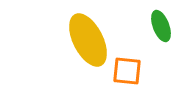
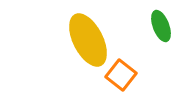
orange square: moved 6 px left, 4 px down; rotated 32 degrees clockwise
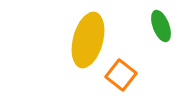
yellow ellipse: rotated 42 degrees clockwise
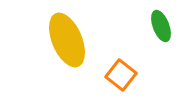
yellow ellipse: moved 21 px left; rotated 38 degrees counterclockwise
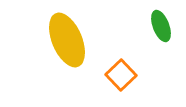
orange square: rotated 8 degrees clockwise
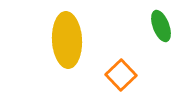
yellow ellipse: rotated 20 degrees clockwise
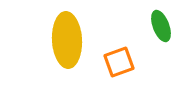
orange square: moved 2 px left, 13 px up; rotated 24 degrees clockwise
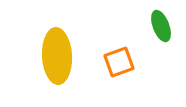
yellow ellipse: moved 10 px left, 16 px down
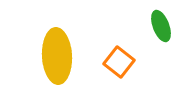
orange square: rotated 32 degrees counterclockwise
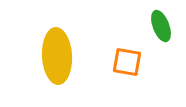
orange square: moved 8 px right; rotated 28 degrees counterclockwise
